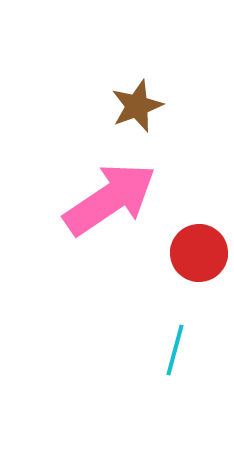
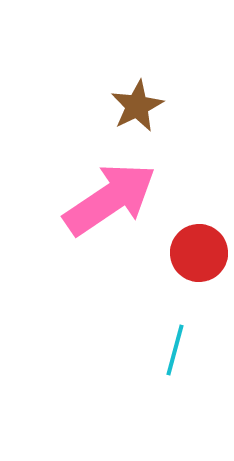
brown star: rotated 6 degrees counterclockwise
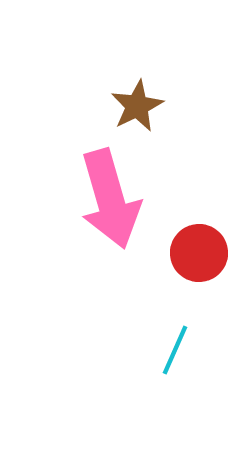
pink arrow: rotated 108 degrees clockwise
cyan line: rotated 9 degrees clockwise
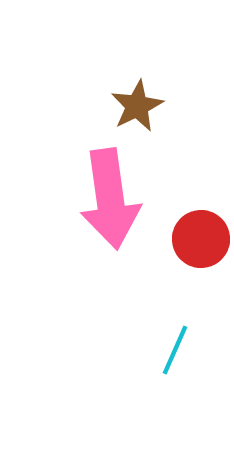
pink arrow: rotated 8 degrees clockwise
red circle: moved 2 px right, 14 px up
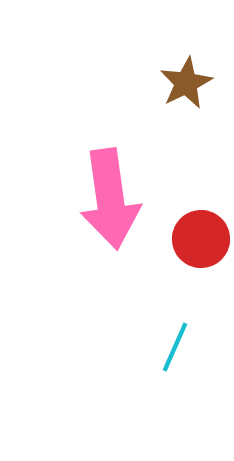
brown star: moved 49 px right, 23 px up
cyan line: moved 3 px up
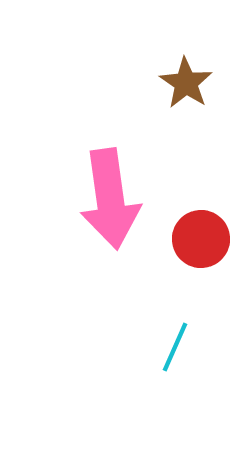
brown star: rotated 12 degrees counterclockwise
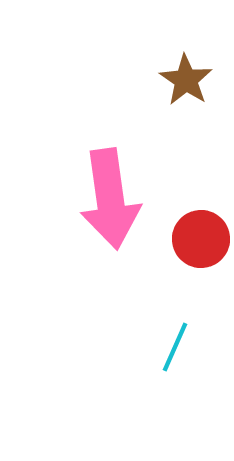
brown star: moved 3 px up
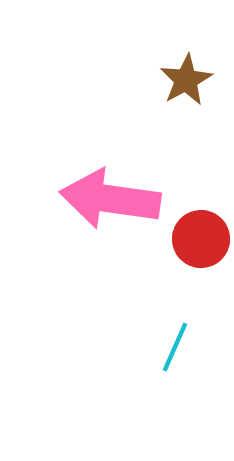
brown star: rotated 10 degrees clockwise
pink arrow: rotated 106 degrees clockwise
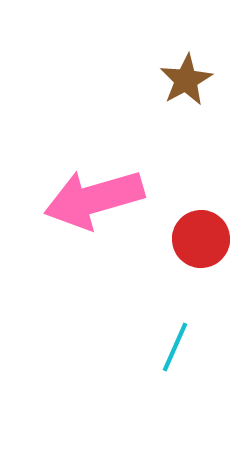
pink arrow: moved 16 px left; rotated 24 degrees counterclockwise
